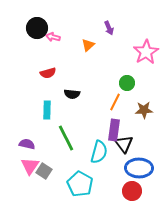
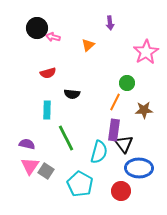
purple arrow: moved 1 px right, 5 px up; rotated 16 degrees clockwise
gray square: moved 2 px right
red circle: moved 11 px left
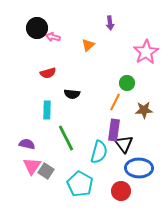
pink triangle: moved 2 px right
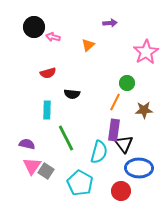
purple arrow: rotated 88 degrees counterclockwise
black circle: moved 3 px left, 1 px up
cyan pentagon: moved 1 px up
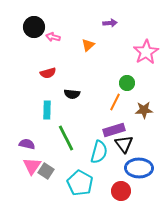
purple rectangle: rotated 65 degrees clockwise
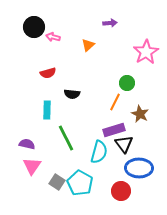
brown star: moved 4 px left, 4 px down; rotated 30 degrees clockwise
gray square: moved 11 px right, 11 px down
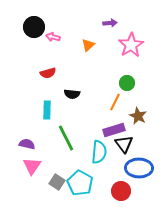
pink star: moved 15 px left, 7 px up
brown star: moved 2 px left, 2 px down
cyan semicircle: rotated 10 degrees counterclockwise
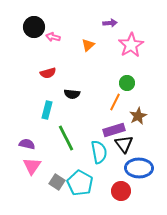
cyan rectangle: rotated 12 degrees clockwise
brown star: rotated 18 degrees clockwise
cyan semicircle: rotated 15 degrees counterclockwise
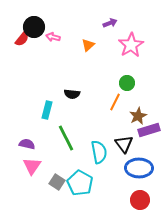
purple arrow: rotated 16 degrees counterclockwise
red semicircle: moved 26 px left, 34 px up; rotated 35 degrees counterclockwise
purple rectangle: moved 35 px right
red circle: moved 19 px right, 9 px down
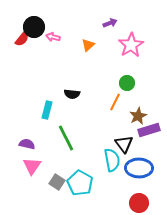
cyan semicircle: moved 13 px right, 8 px down
red circle: moved 1 px left, 3 px down
